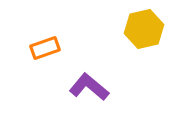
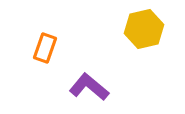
orange rectangle: rotated 52 degrees counterclockwise
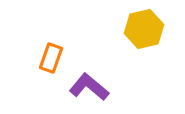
orange rectangle: moved 6 px right, 10 px down
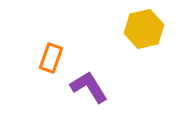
purple L-shape: rotated 18 degrees clockwise
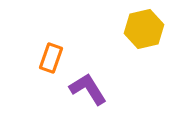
purple L-shape: moved 1 px left, 2 px down
